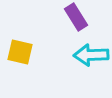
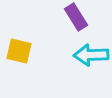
yellow square: moved 1 px left, 1 px up
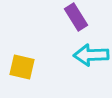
yellow square: moved 3 px right, 16 px down
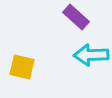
purple rectangle: rotated 16 degrees counterclockwise
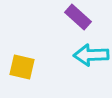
purple rectangle: moved 2 px right
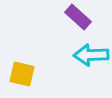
yellow square: moved 7 px down
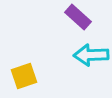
yellow square: moved 2 px right, 2 px down; rotated 32 degrees counterclockwise
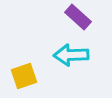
cyan arrow: moved 20 px left
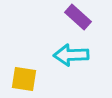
yellow square: moved 3 px down; rotated 28 degrees clockwise
